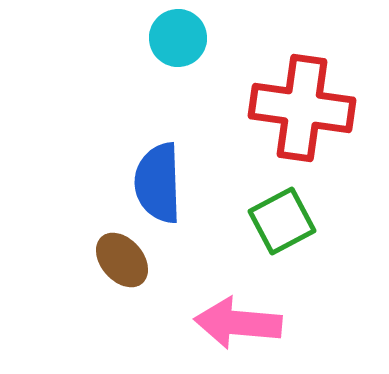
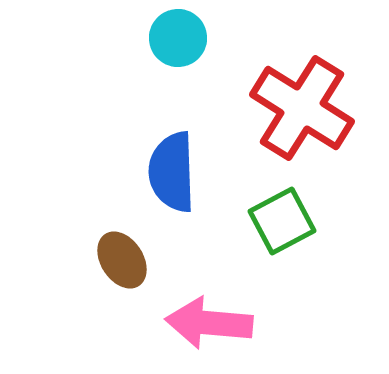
red cross: rotated 24 degrees clockwise
blue semicircle: moved 14 px right, 11 px up
brown ellipse: rotated 8 degrees clockwise
pink arrow: moved 29 px left
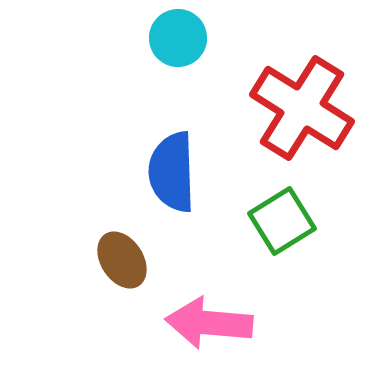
green square: rotated 4 degrees counterclockwise
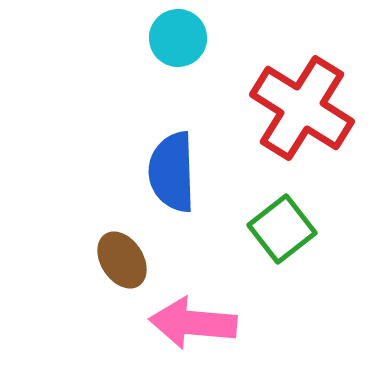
green square: moved 8 px down; rotated 6 degrees counterclockwise
pink arrow: moved 16 px left
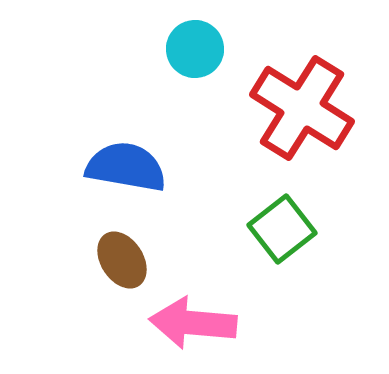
cyan circle: moved 17 px right, 11 px down
blue semicircle: moved 46 px left, 5 px up; rotated 102 degrees clockwise
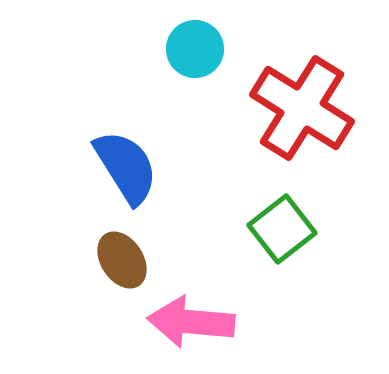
blue semicircle: rotated 48 degrees clockwise
pink arrow: moved 2 px left, 1 px up
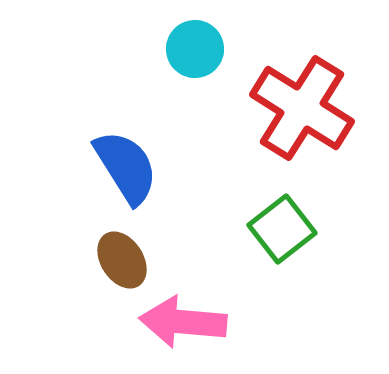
pink arrow: moved 8 px left
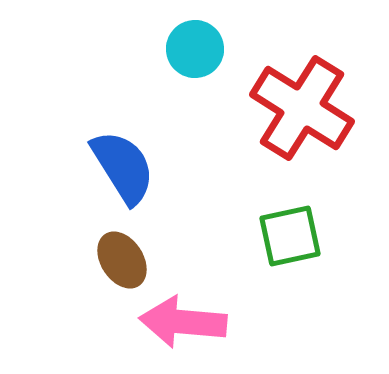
blue semicircle: moved 3 px left
green square: moved 8 px right, 7 px down; rotated 26 degrees clockwise
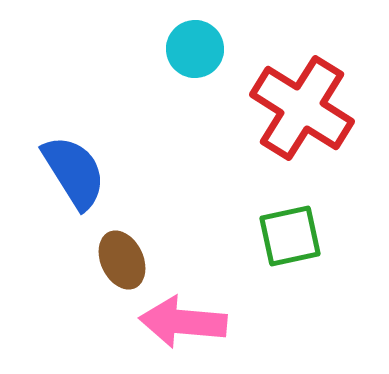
blue semicircle: moved 49 px left, 5 px down
brown ellipse: rotated 8 degrees clockwise
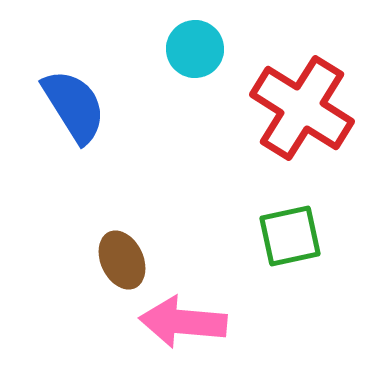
blue semicircle: moved 66 px up
